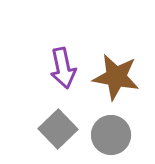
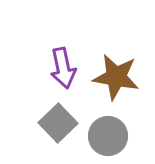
gray square: moved 6 px up
gray circle: moved 3 px left, 1 px down
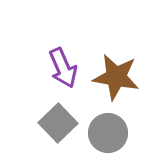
purple arrow: rotated 12 degrees counterclockwise
gray circle: moved 3 px up
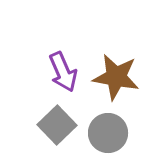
purple arrow: moved 4 px down
gray square: moved 1 px left, 2 px down
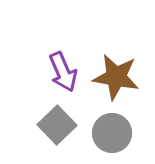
gray circle: moved 4 px right
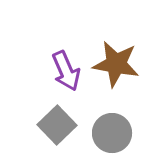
purple arrow: moved 3 px right, 1 px up
brown star: moved 13 px up
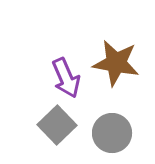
brown star: moved 1 px up
purple arrow: moved 7 px down
